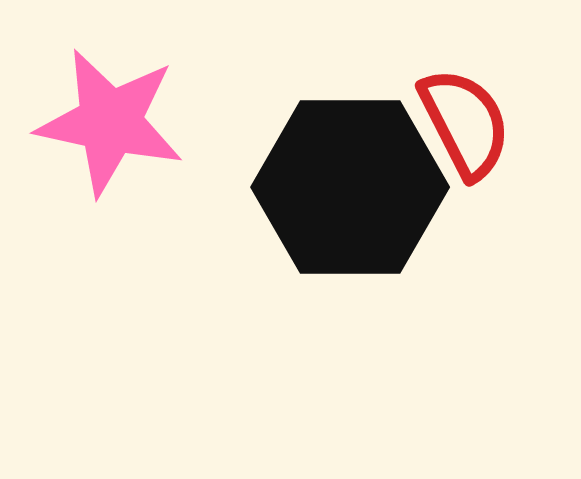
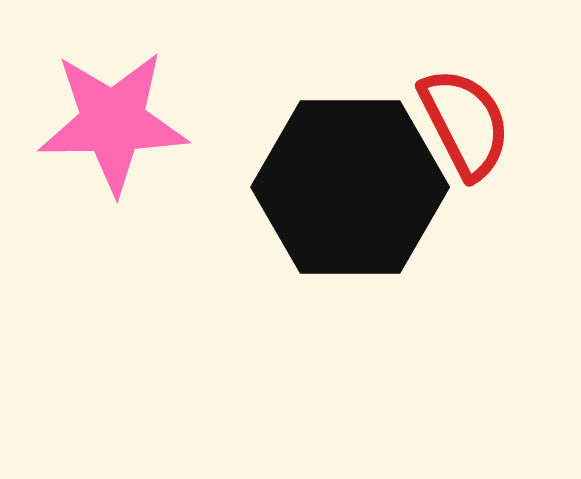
pink star: moved 3 px right; rotated 13 degrees counterclockwise
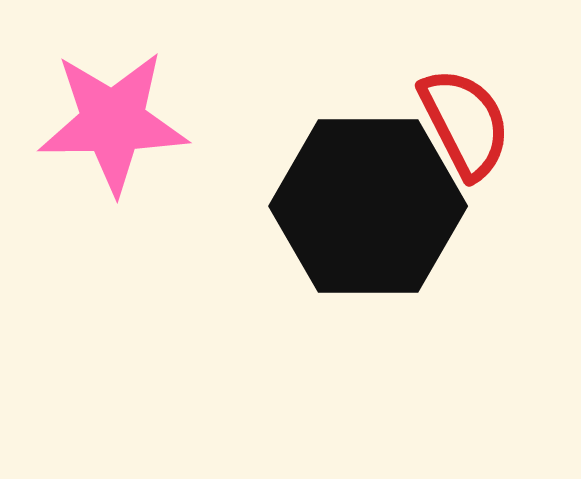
black hexagon: moved 18 px right, 19 px down
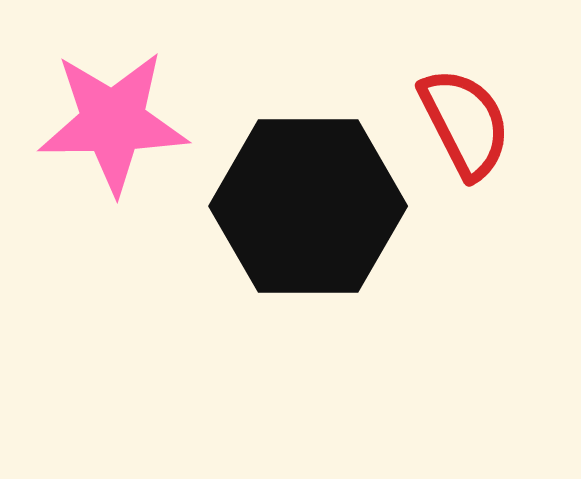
black hexagon: moved 60 px left
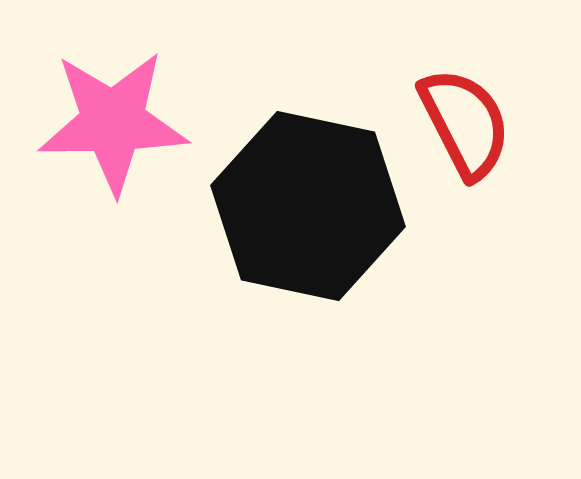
black hexagon: rotated 12 degrees clockwise
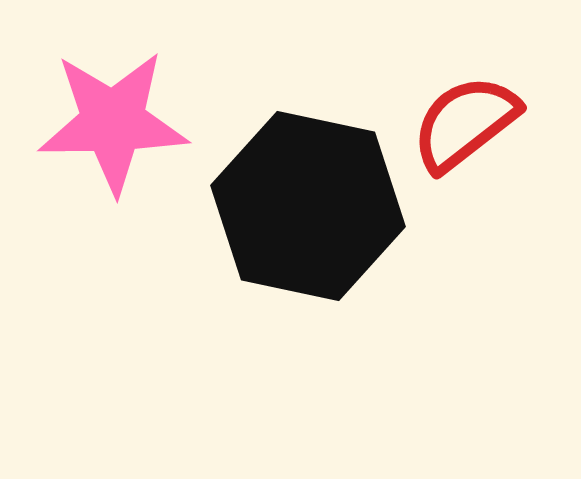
red semicircle: rotated 101 degrees counterclockwise
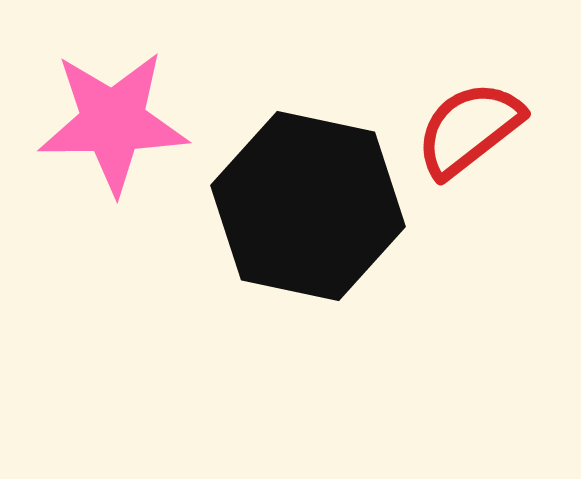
red semicircle: moved 4 px right, 6 px down
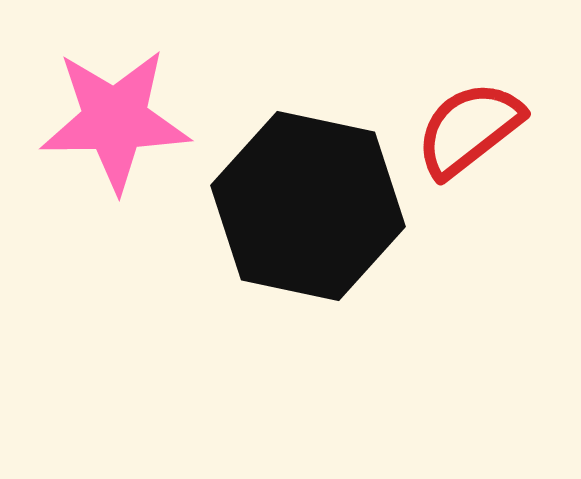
pink star: moved 2 px right, 2 px up
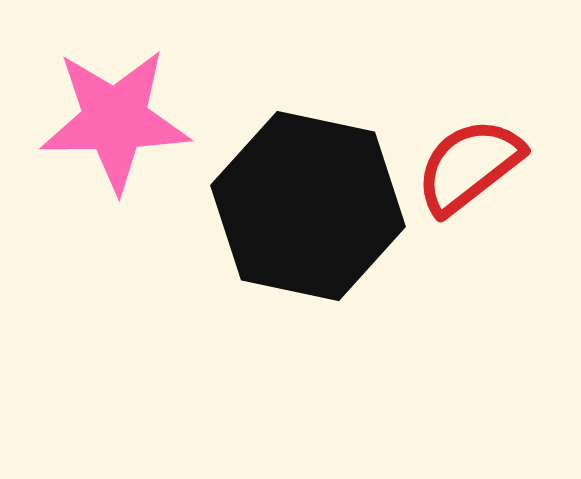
red semicircle: moved 37 px down
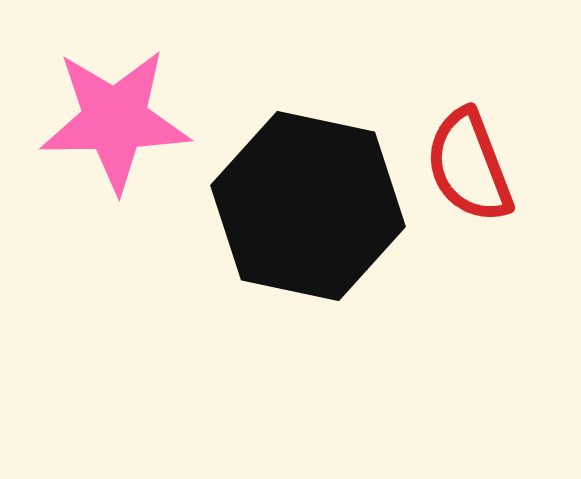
red semicircle: rotated 73 degrees counterclockwise
